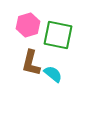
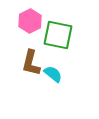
pink hexagon: moved 2 px right, 4 px up; rotated 10 degrees counterclockwise
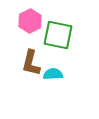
cyan semicircle: rotated 42 degrees counterclockwise
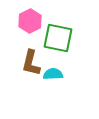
green square: moved 3 px down
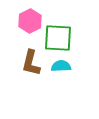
green square: rotated 8 degrees counterclockwise
cyan semicircle: moved 8 px right, 8 px up
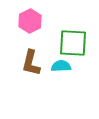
green square: moved 15 px right, 5 px down
